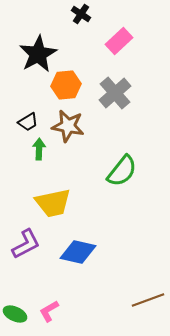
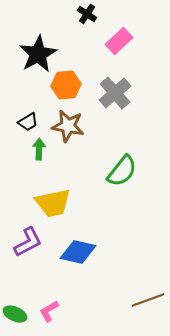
black cross: moved 6 px right
purple L-shape: moved 2 px right, 2 px up
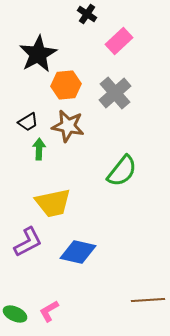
brown line: rotated 16 degrees clockwise
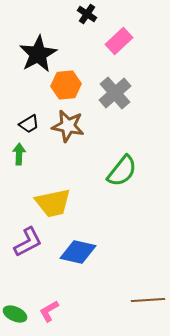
black trapezoid: moved 1 px right, 2 px down
green arrow: moved 20 px left, 5 px down
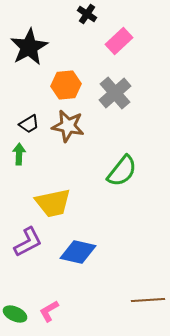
black star: moved 9 px left, 7 px up
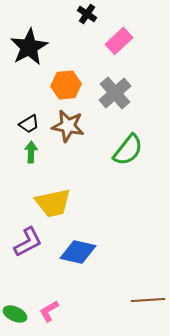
green arrow: moved 12 px right, 2 px up
green semicircle: moved 6 px right, 21 px up
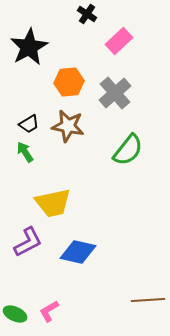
orange hexagon: moved 3 px right, 3 px up
green arrow: moved 6 px left; rotated 35 degrees counterclockwise
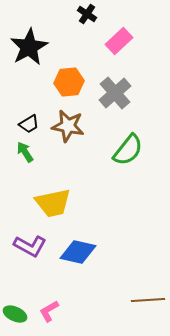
purple L-shape: moved 2 px right, 4 px down; rotated 56 degrees clockwise
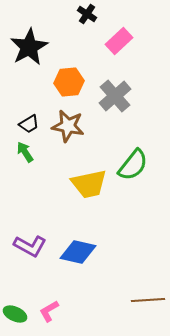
gray cross: moved 3 px down
green semicircle: moved 5 px right, 15 px down
yellow trapezoid: moved 36 px right, 19 px up
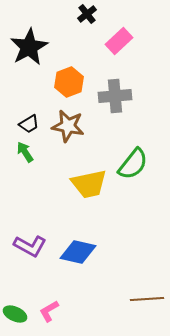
black cross: rotated 18 degrees clockwise
orange hexagon: rotated 16 degrees counterclockwise
gray cross: rotated 36 degrees clockwise
green semicircle: moved 1 px up
brown line: moved 1 px left, 1 px up
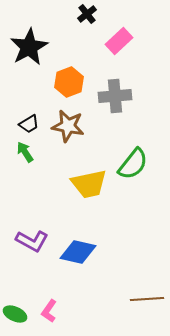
purple L-shape: moved 2 px right, 5 px up
pink L-shape: rotated 25 degrees counterclockwise
